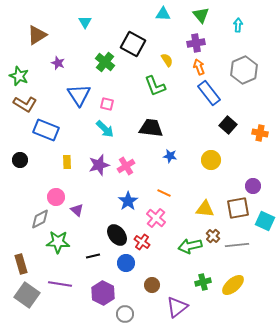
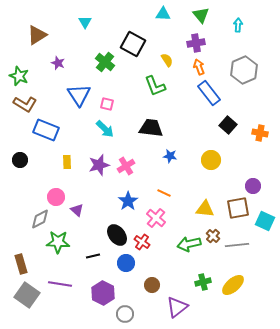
green arrow at (190, 246): moved 1 px left, 2 px up
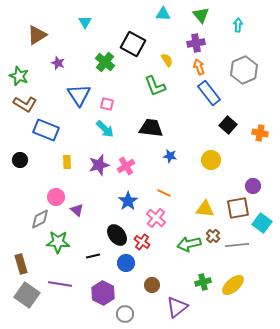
cyan square at (265, 221): moved 3 px left, 2 px down; rotated 12 degrees clockwise
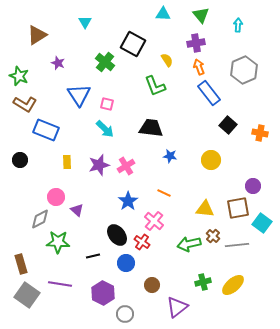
pink cross at (156, 218): moved 2 px left, 3 px down
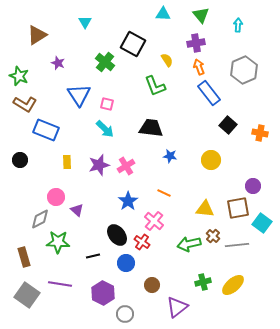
brown rectangle at (21, 264): moved 3 px right, 7 px up
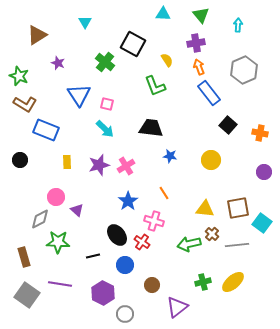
purple circle at (253, 186): moved 11 px right, 14 px up
orange line at (164, 193): rotated 32 degrees clockwise
pink cross at (154, 221): rotated 24 degrees counterclockwise
brown cross at (213, 236): moved 1 px left, 2 px up
blue circle at (126, 263): moved 1 px left, 2 px down
yellow ellipse at (233, 285): moved 3 px up
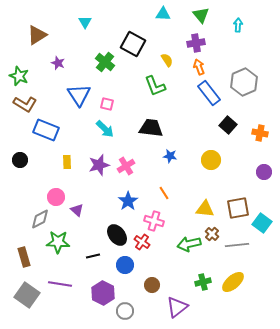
gray hexagon at (244, 70): moved 12 px down
gray circle at (125, 314): moved 3 px up
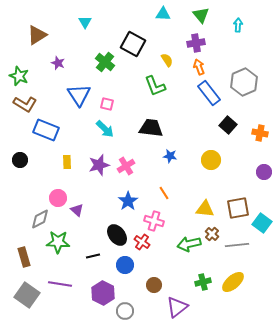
pink circle at (56, 197): moved 2 px right, 1 px down
brown circle at (152, 285): moved 2 px right
